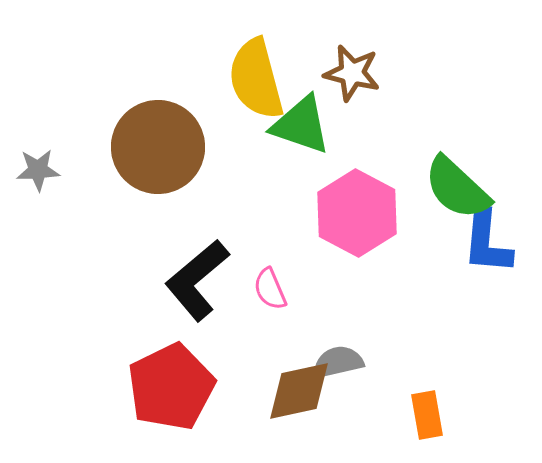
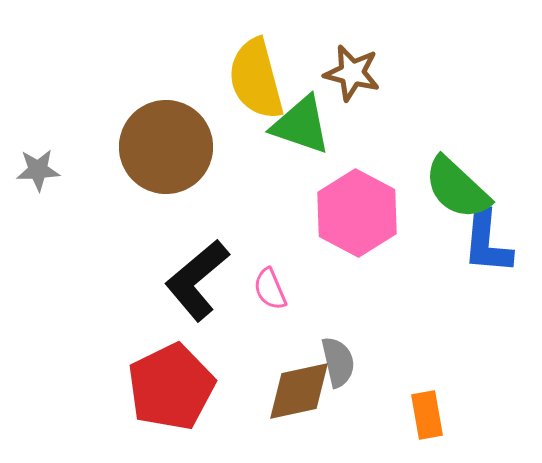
brown circle: moved 8 px right
gray semicircle: rotated 90 degrees clockwise
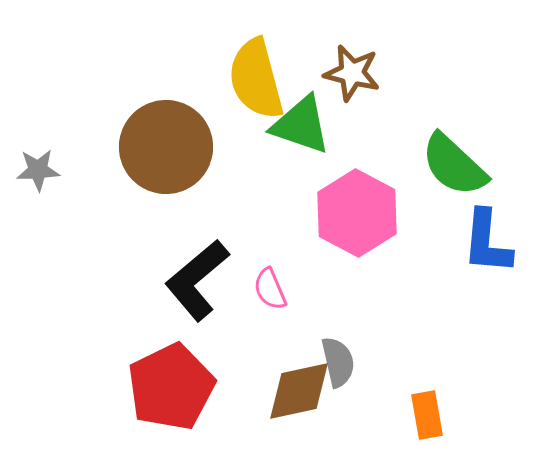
green semicircle: moved 3 px left, 23 px up
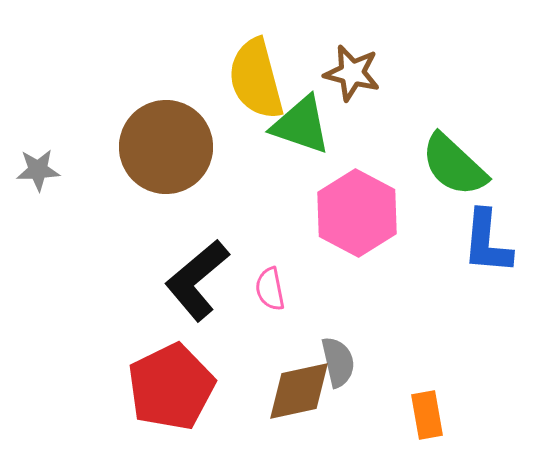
pink semicircle: rotated 12 degrees clockwise
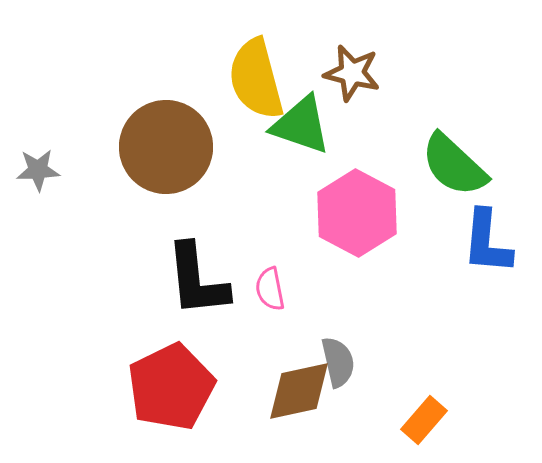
black L-shape: rotated 56 degrees counterclockwise
orange rectangle: moved 3 px left, 5 px down; rotated 51 degrees clockwise
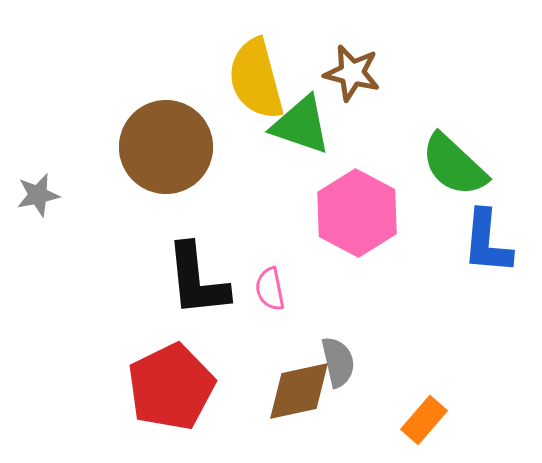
gray star: moved 25 px down; rotated 9 degrees counterclockwise
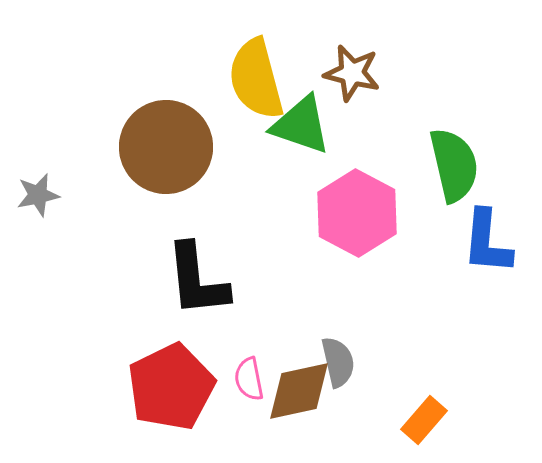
green semicircle: rotated 146 degrees counterclockwise
pink semicircle: moved 21 px left, 90 px down
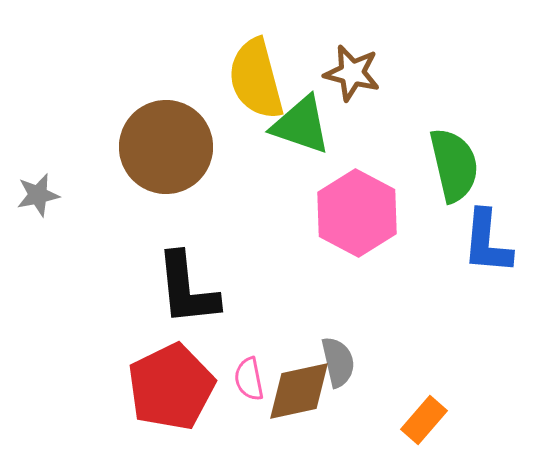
black L-shape: moved 10 px left, 9 px down
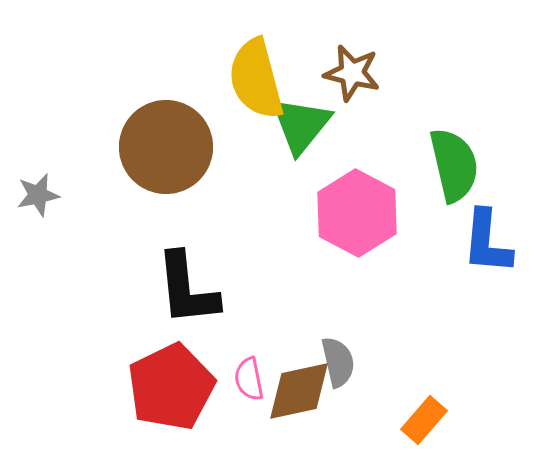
green triangle: rotated 50 degrees clockwise
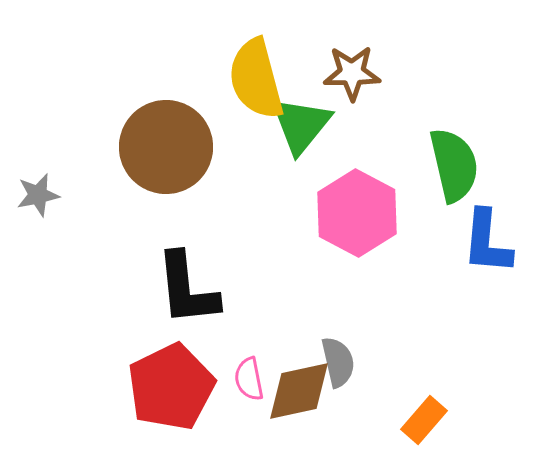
brown star: rotated 14 degrees counterclockwise
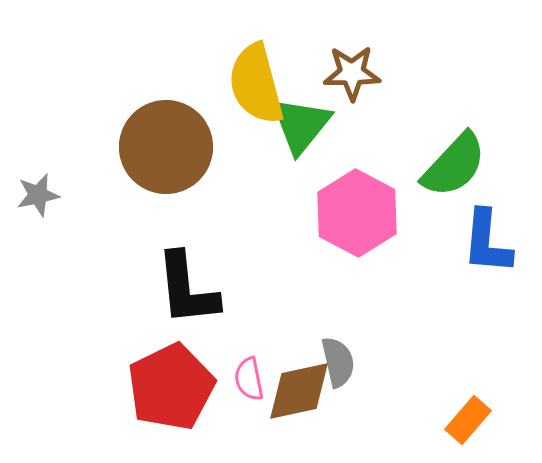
yellow semicircle: moved 5 px down
green semicircle: rotated 56 degrees clockwise
orange rectangle: moved 44 px right
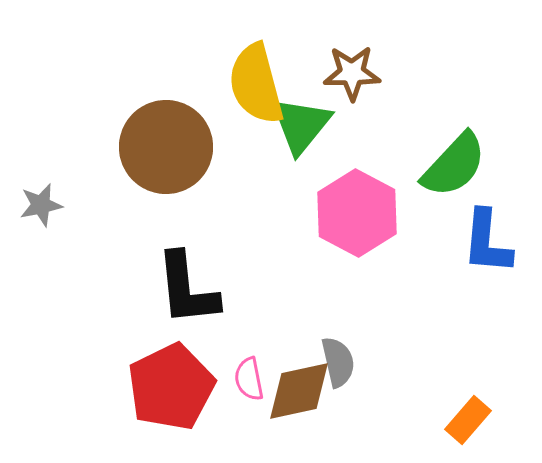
gray star: moved 3 px right, 10 px down
